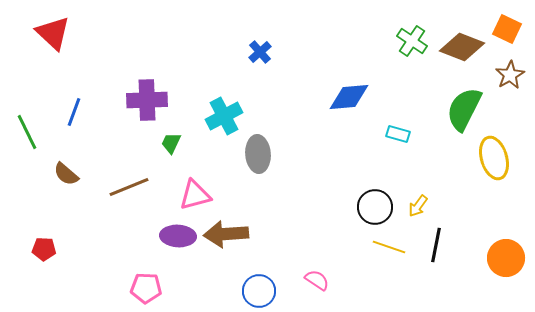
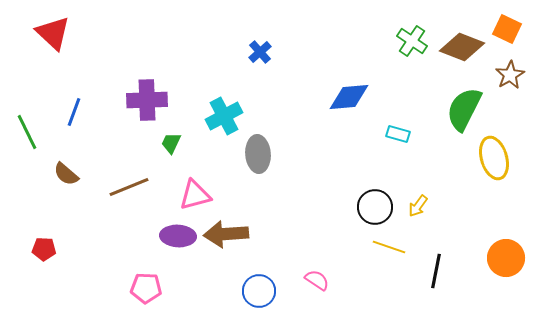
black line: moved 26 px down
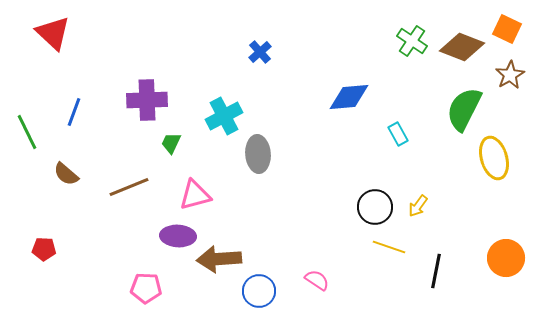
cyan rectangle: rotated 45 degrees clockwise
brown arrow: moved 7 px left, 25 px down
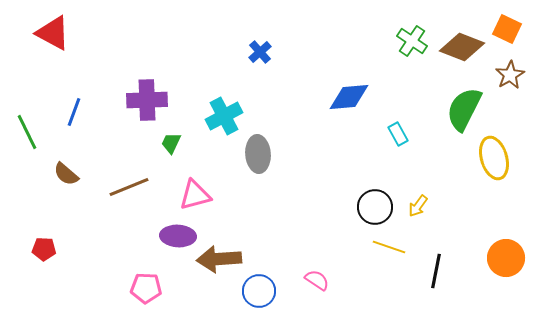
red triangle: rotated 15 degrees counterclockwise
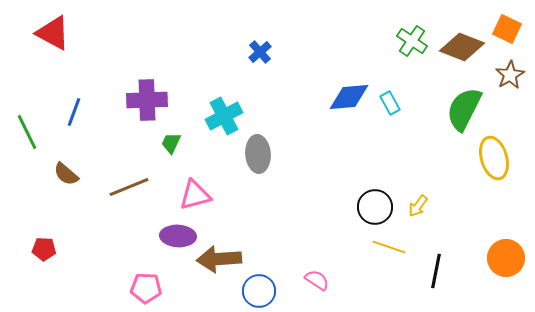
cyan rectangle: moved 8 px left, 31 px up
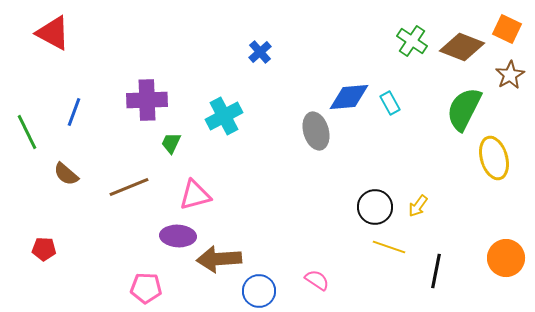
gray ellipse: moved 58 px right, 23 px up; rotated 12 degrees counterclockwise
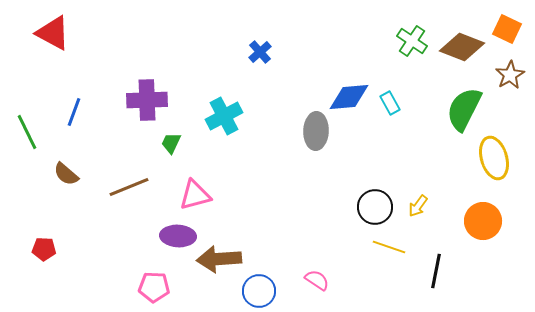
gray ellipse: rotated 18 degrees clockwise
orange circle: moved 23 px left, 37 px up
pink pentagon: moved 8 px right, 1 px up
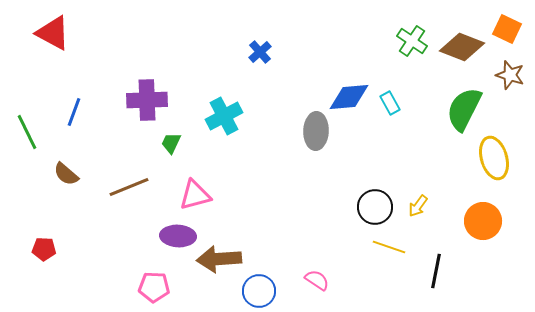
brown star: rotated 24 degrees counterclockwise
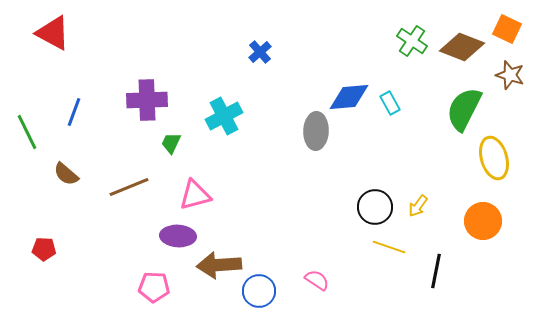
brown arrow: moved 6 px down
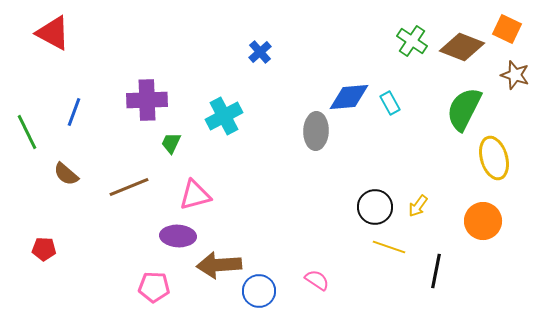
brown star: moved 5 px right
